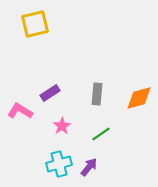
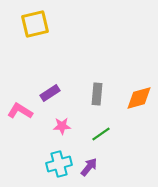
pink star: rotated 30 degrees clockwise
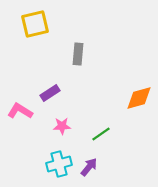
gray rectangle: moved 19 px left, 40 px up
